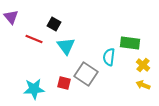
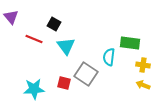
yellow cross: rotated 32 degrees counterclockwise
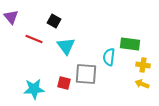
black square: moved 3 px up
green rectangle: moved 1 px down
gray square: rotated 30 degrees counterclockwise
yellow arrow: moved 1 px left, 1 px up
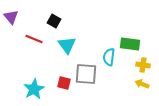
cyan triangle: moved 1 px right, 1 px up
cyan star: rotated 25 degrees counterclockwise
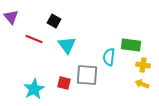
green rectangle: moved 1 px right, 1 px down
gray square: moved 1 px right, 1 px down
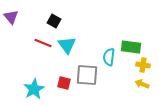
red line: moved 9 px right, 4 px down
green rectangle: moved 2 px down
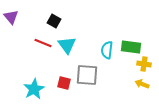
cyan semicircle: moved 2 px left, 7 px up
yellow cross: moved 1 px right, 1 px up
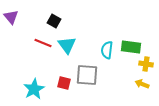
yellow cross: moved 2 px right
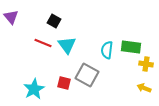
gray square: rotated 25 degrees clockwise
yellow arrow: moved 2 px right, 4 px down
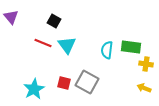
gray square: moved 7 px down
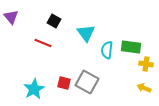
cyan triangle: moved 19 px right, 12 px up
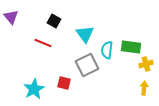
cyan triangle: moved 1 px left, 1 px down
yellow cross: rotated 24 degrees counterclockwise
gray square: moved 17 px up; rotated 35 degrees clockwise
yellow arrow: rotated 72 degrees clockwise
